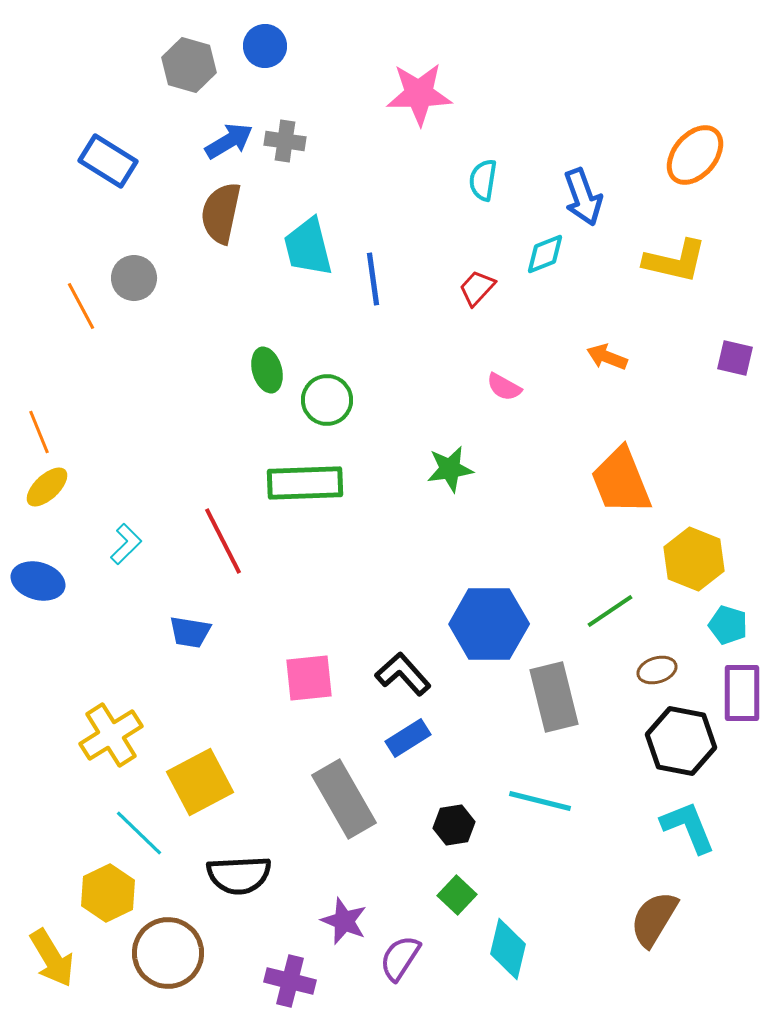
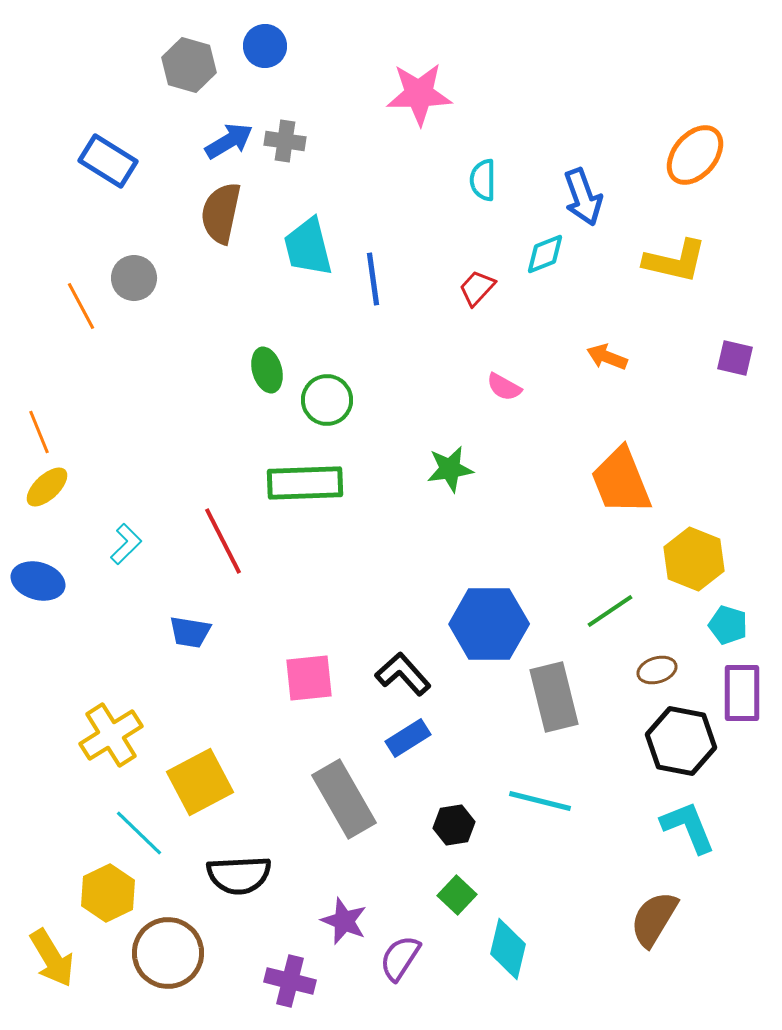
cyan semicircle at (483, 180): rotated 9 degrees counterclockwise
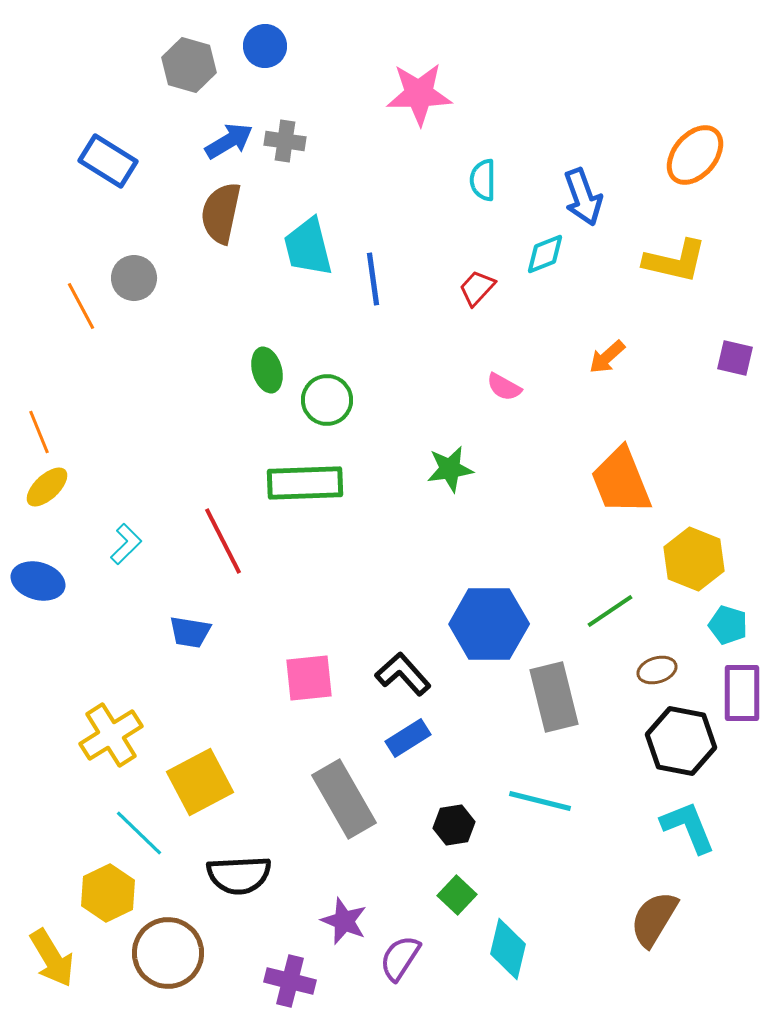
orange arrow at (607, 357): rotated 63 degrees counterclockwise
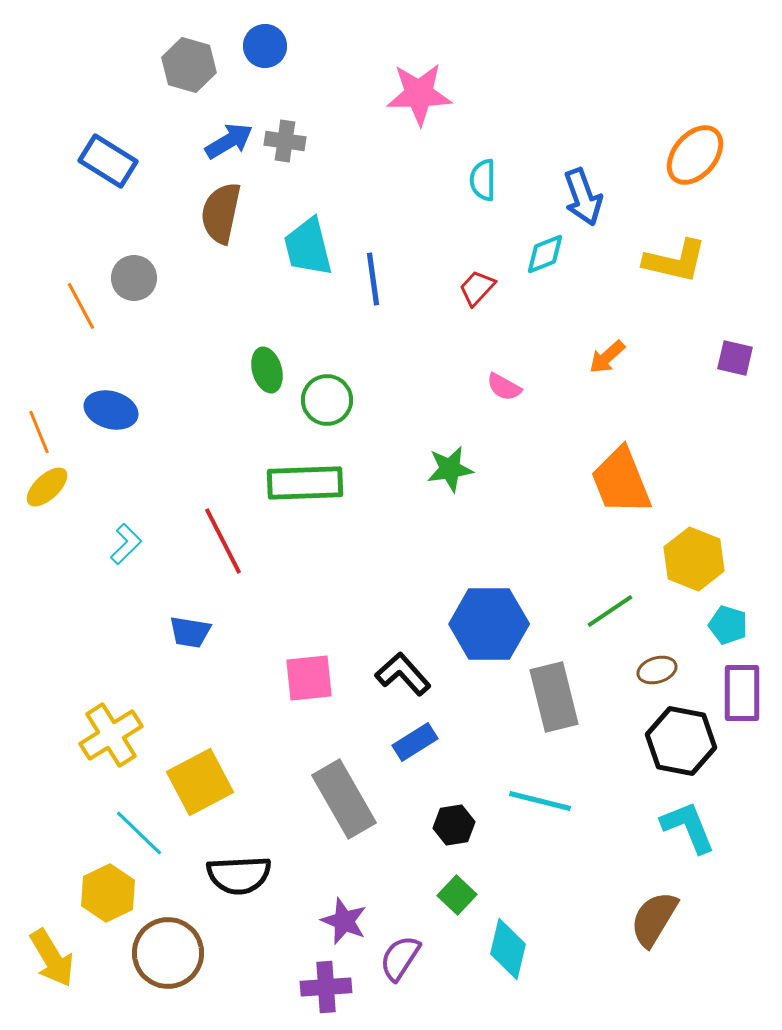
blue ellipse at (38, 581): moved 73 px right, 171 px up
blue rectangle at (408, 738): moved 7 px right, 4 px down
purple cross at (290, 981): moved 36 px right, 6 px down; rotated 18 degrees counterclockwise
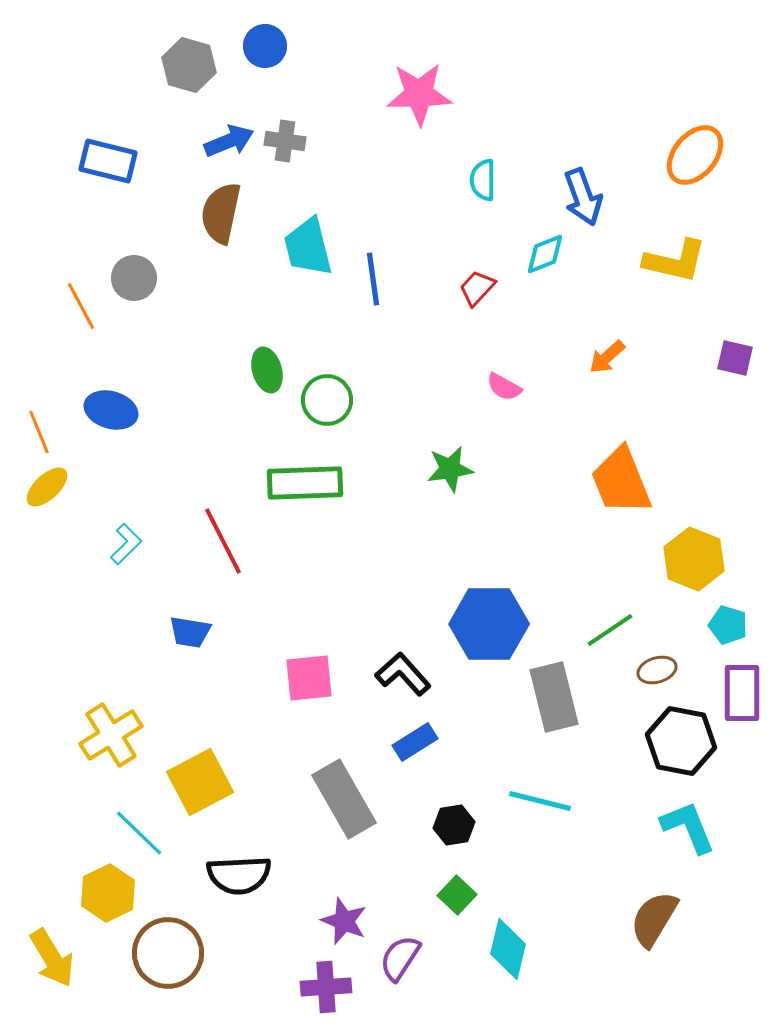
blue arrow at (229, 141): rotated 9 degrees clockwise
blue rectangle at (108, 161): rotated 18 degrees counterclockwise
green line at (610, 611): moved 19 px down
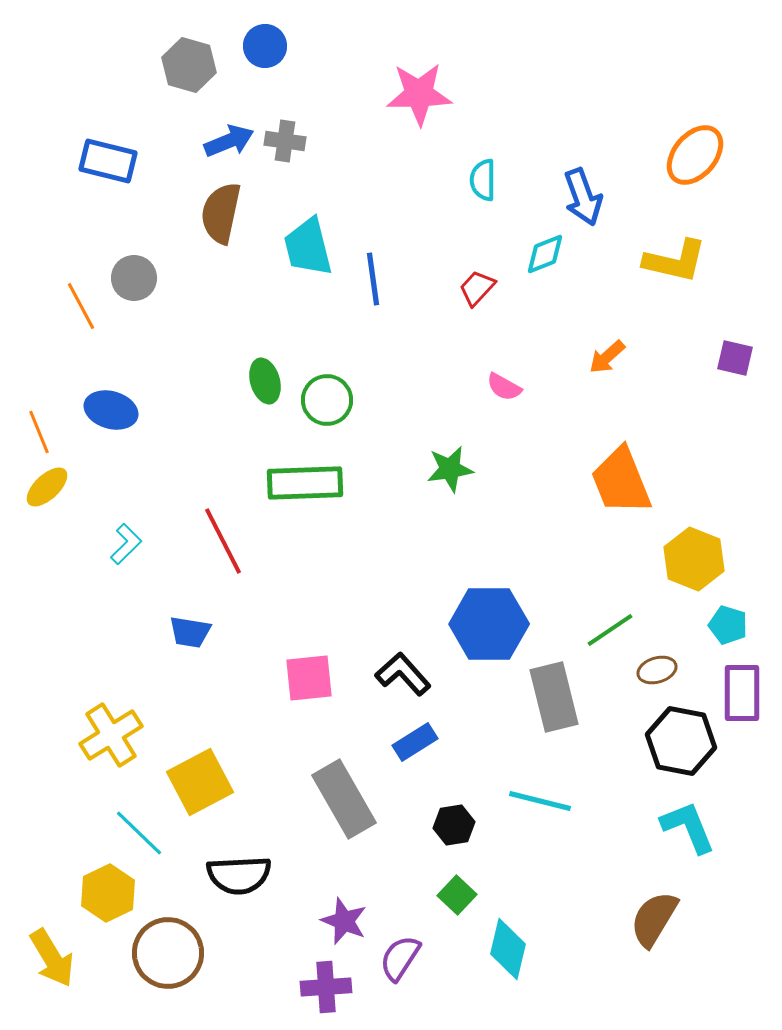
green ellipse at (267, 370): moved 2 px left, 11 px down
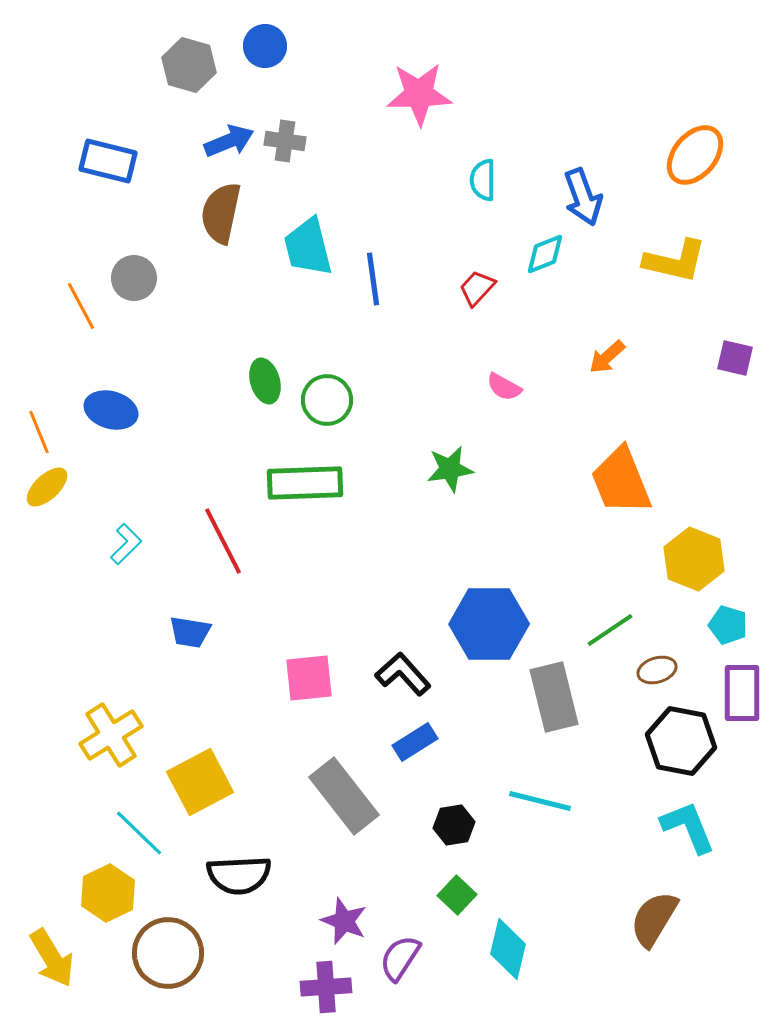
gray rectangle at (344, 799): moved 3 px up; rotated 8 degrees counterclockwise
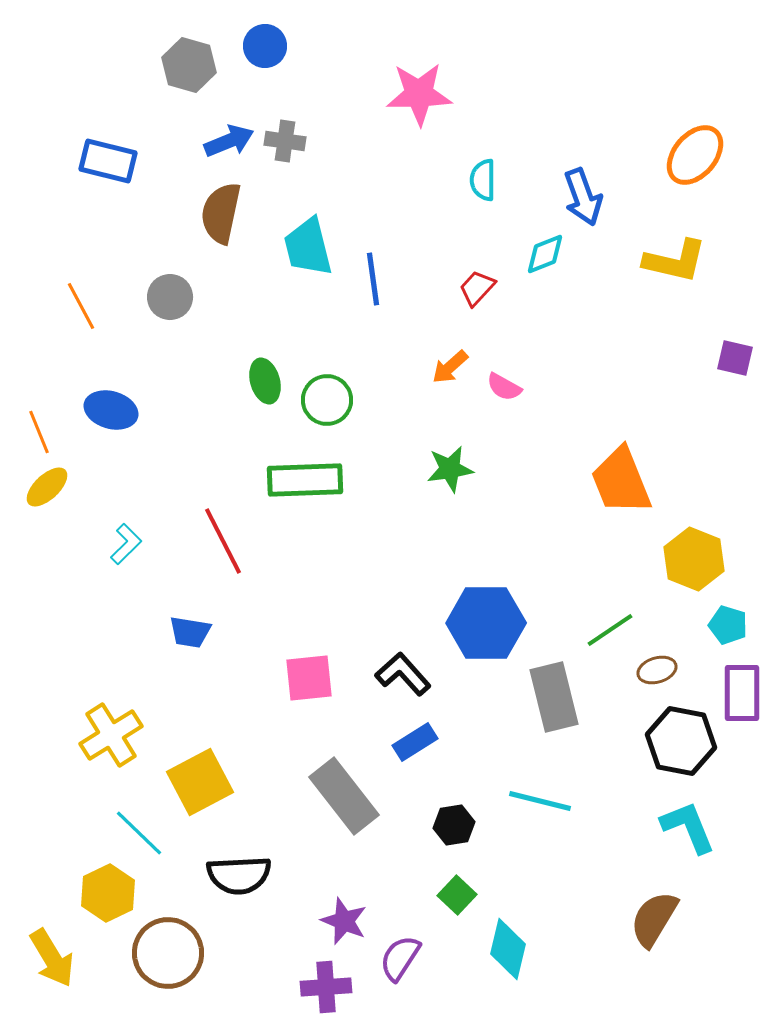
gray circle at (134, 278): moved 36 px right, 19 px down
orange arrow at (607, 357): moved 157 px left, 10 px down
green rectangle at (305, 483): moved 3 px up
blue hexagon at (489, 624): moved 3 px left, 1 px up
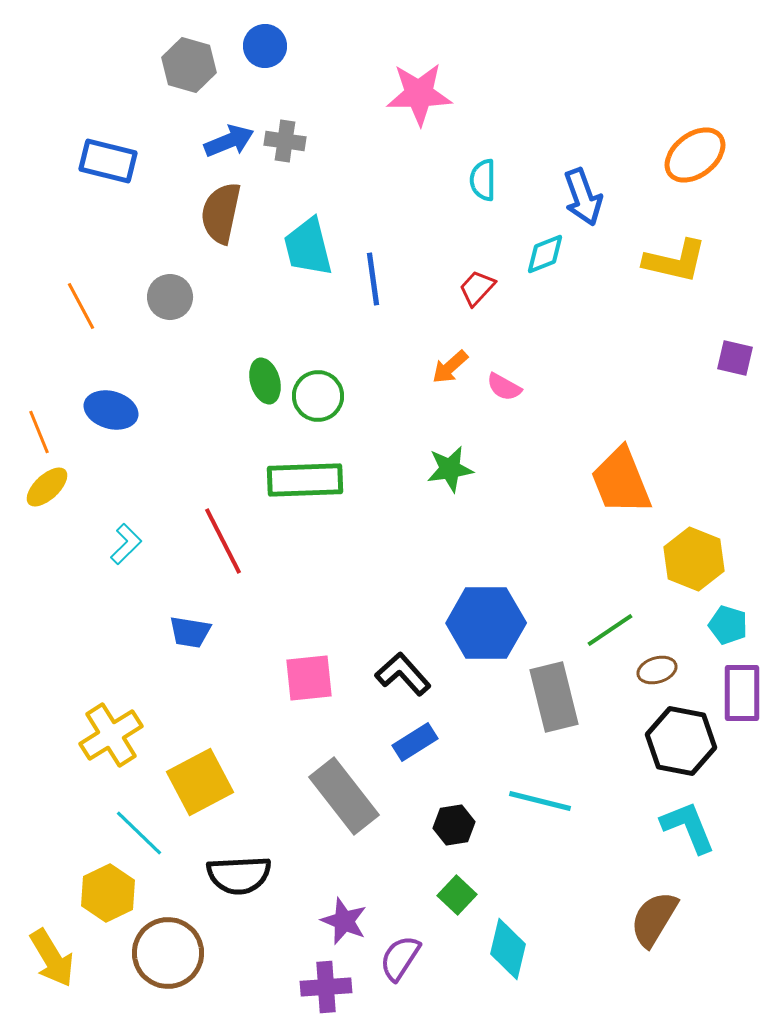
orange ellipse at (695, 155): rotated 12 degrees clockwise
green circle at (327, 400): moved 9 px left, 4 px up
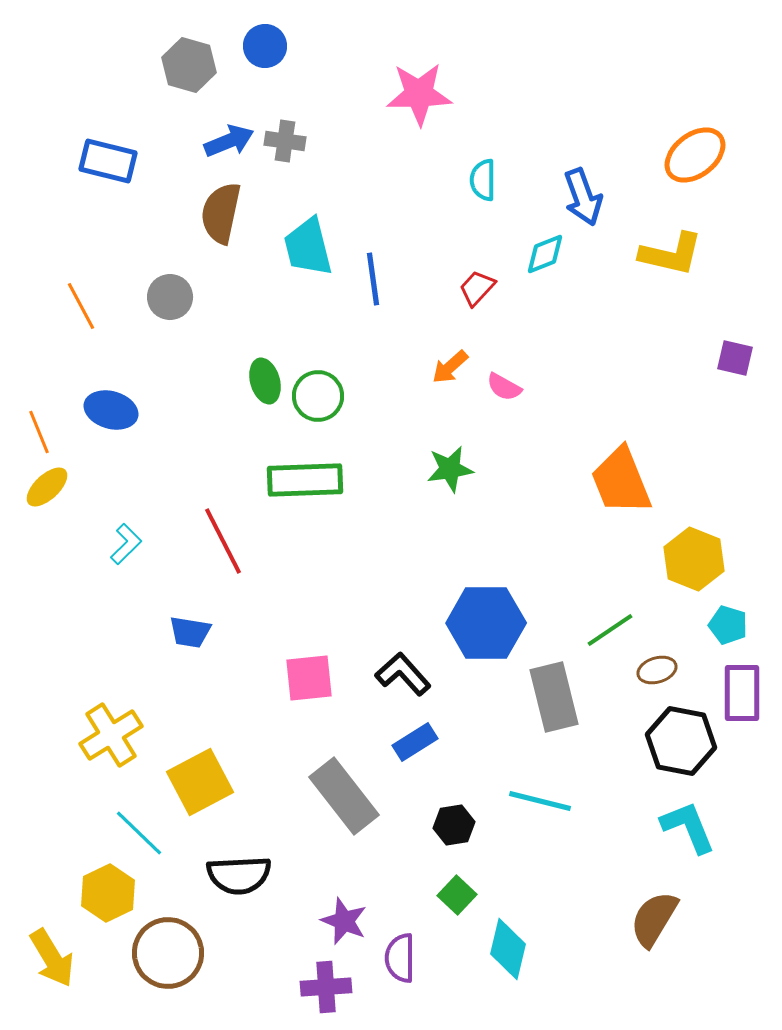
yellow L-shape at (675, 261): moved 4 px left, 7 px up
purple semicircle at (400, 958): rotated 33 degrees counterclockwise
